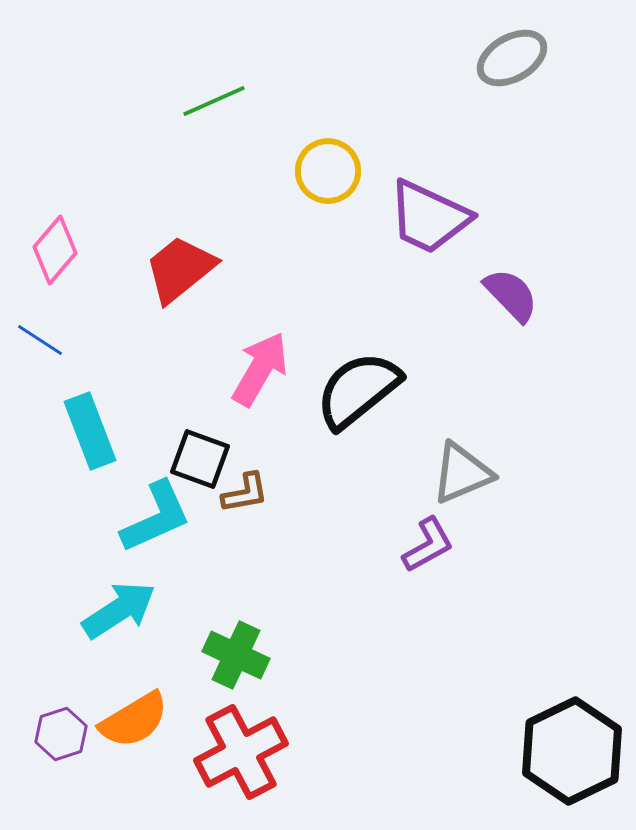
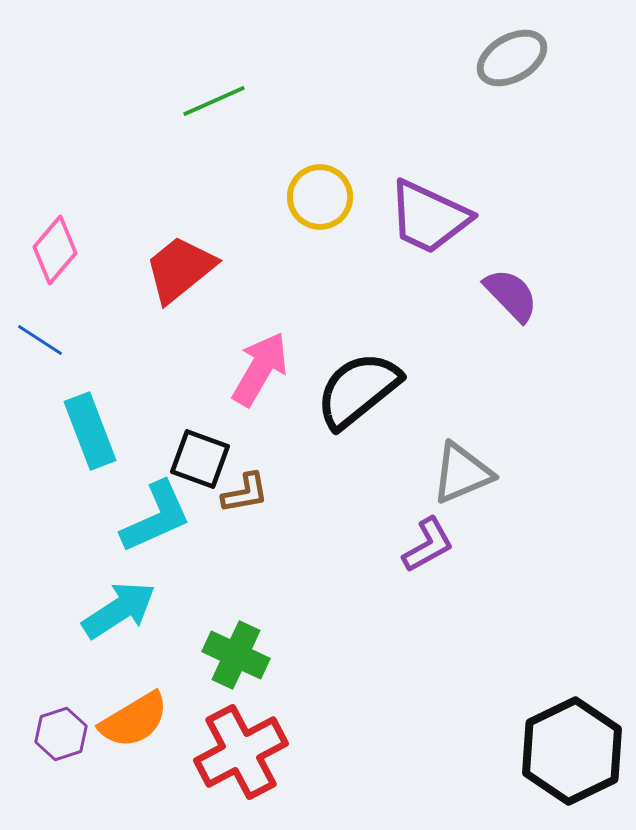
yellow circle: moved 8 px left, 26 px down
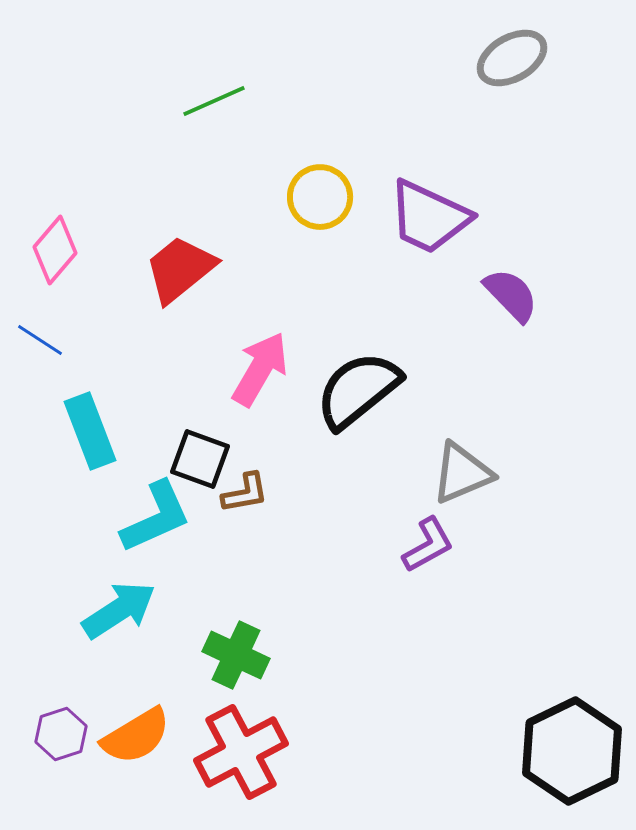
orange semicircle: moved 2 px right, 16 px down
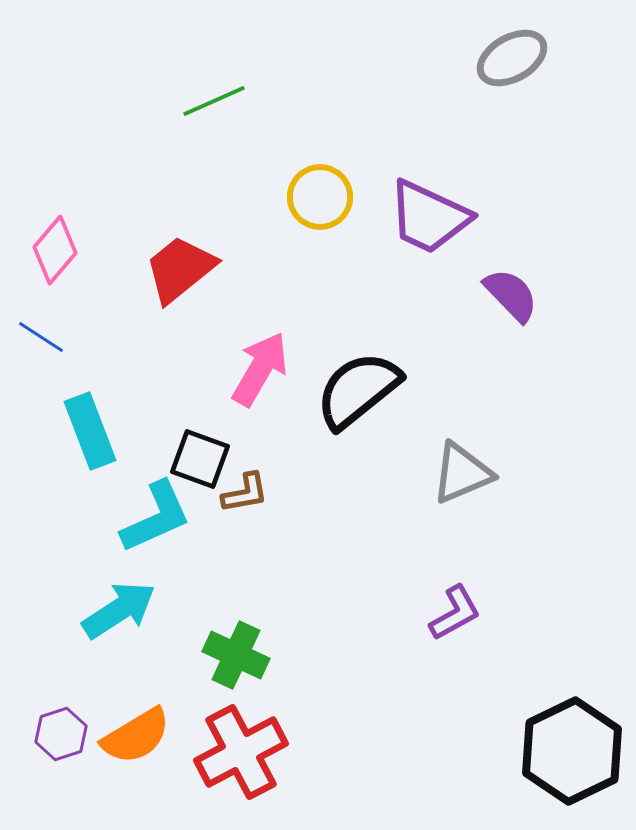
blue line: moved 1 px right, 3 px up
purple L-shape: moved 27 px right, 68 px down
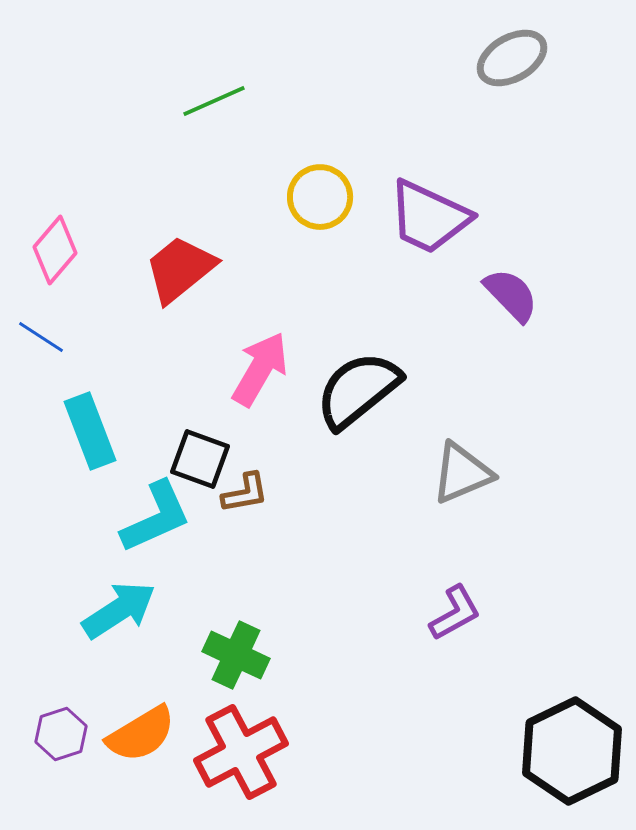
orange semicircle: moved 5 px right, 2 px up
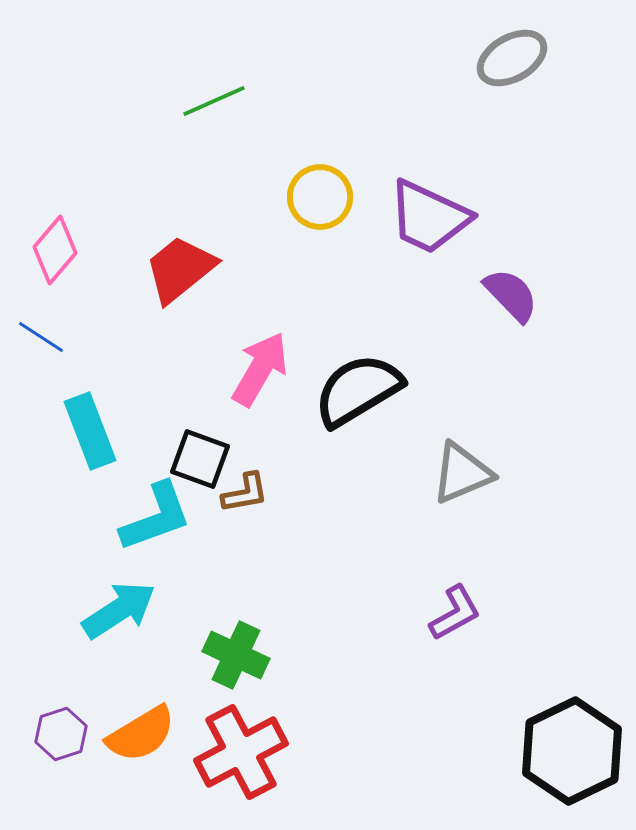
black semicircle: rotated 8 degrees clockwise
cyan L-shape: rotated 4 degrees clockwise
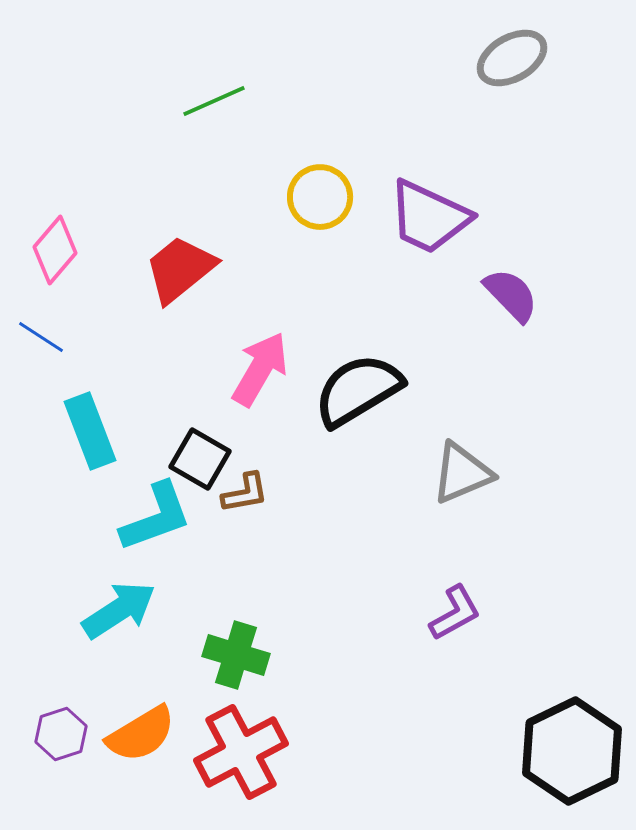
black square: rotated 10 degrees clockwise
green cross: rotated 8 degrees counterclockwise
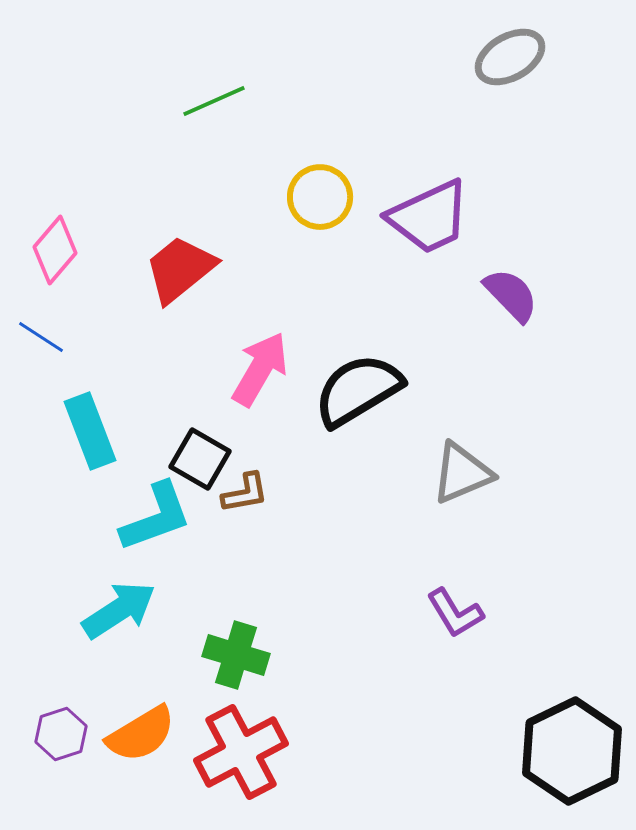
gray ellipse: moved 2 px left, 1 px up
purple trapezoid: rotated 50 degrees counterclockwise
purple L-shape: rotated 88 degrees clockwise
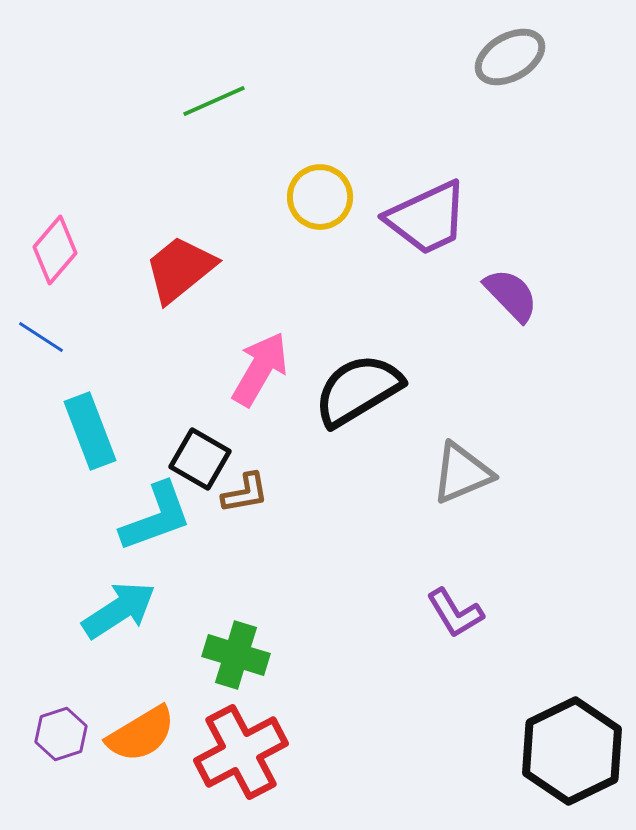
purple trapezoid: moved 2 px left, 1 px down
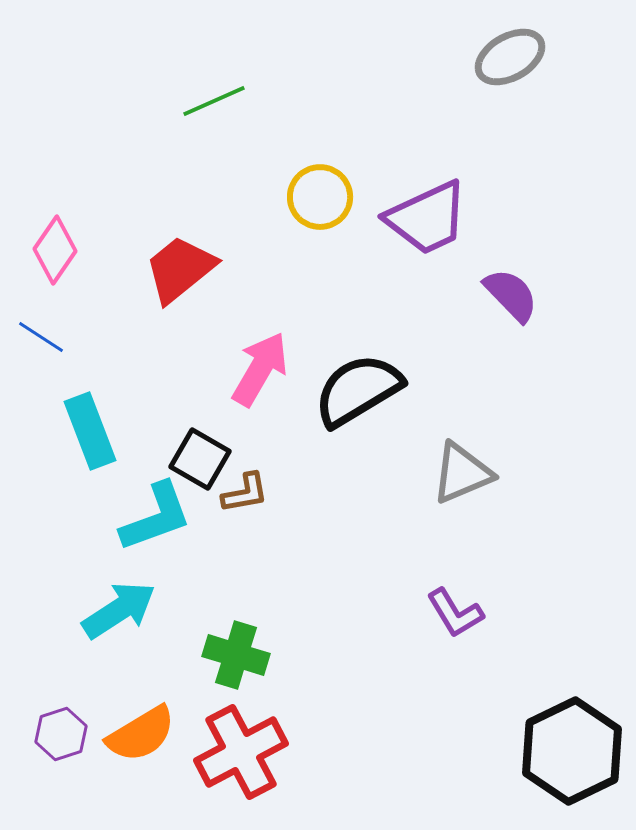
pink diamond: rotated 6 degrees counterclockwise
